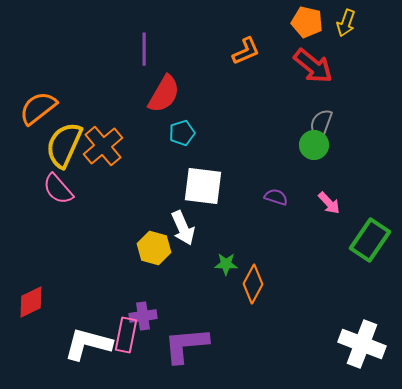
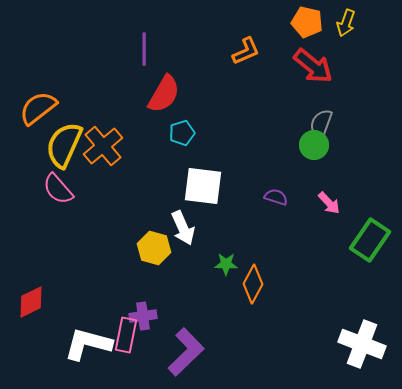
purple L-shape: moved 7 px down; rotated 141 degrees clockwise
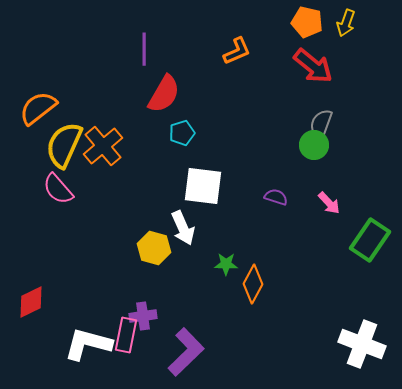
orange L-shape: moved 9 px left
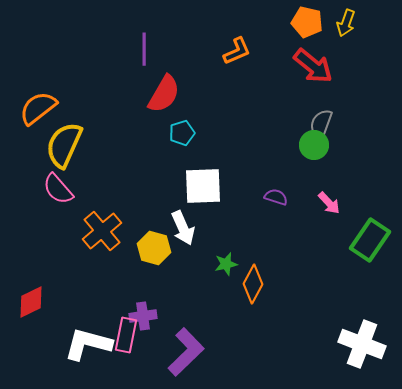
orange cross: moved 1 px left, 85 px down
white square: rotated 9 degrees counterclockwise
green star: rotated 15 degrees counterclockwise
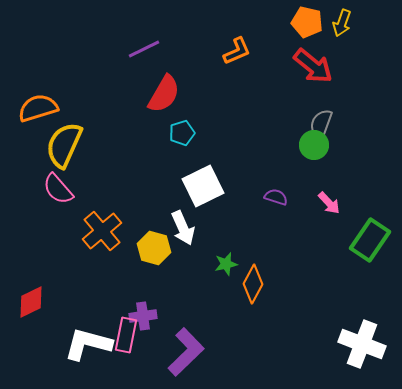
yellow arrow: moved 4 px left
purple line: rotated 64 degrees clockwise
orange semicircle: rotated 21 degrees clockwise
white square: rotated 24 degrees counterclockwise
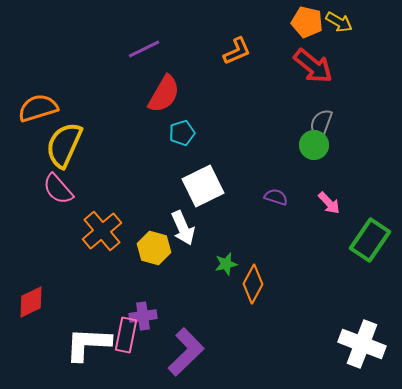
yellow arrow: moved 3 px left, 1 px up; rotated 80 degrees counterclockwise
white L-shape: rotated 12 degrees counterclockwise
